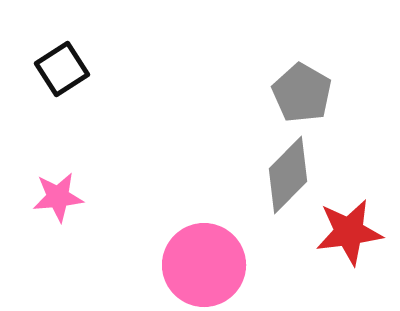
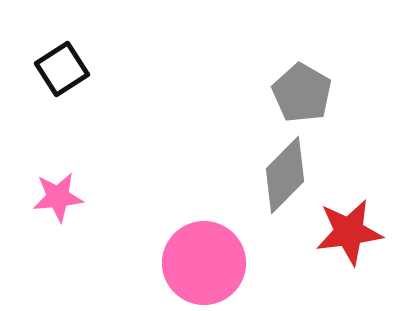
gray diamond: moved 3 px left
pink circle: moved 2 px up
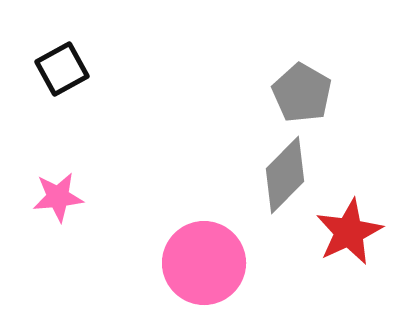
black square: rotated 4 degrees clockwise
red star: rotated 18 degrees counterclockwise
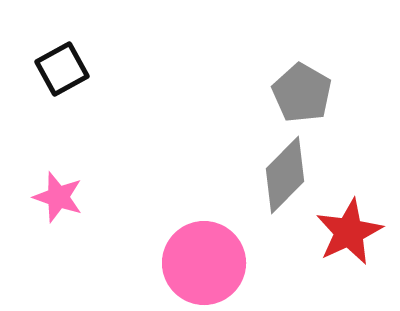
pink star: rotated 24 degrees clockwise
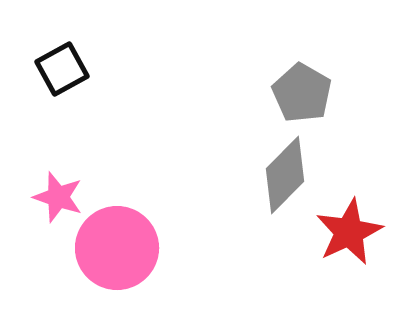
pink circle: moved 87 px left, 15 px up
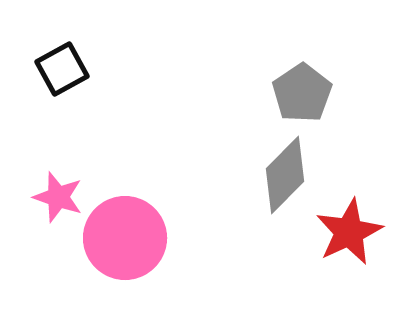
gray pentagon: rotated 8 degrees clockwise
pink circle: moved 8 px right, 10 px up
